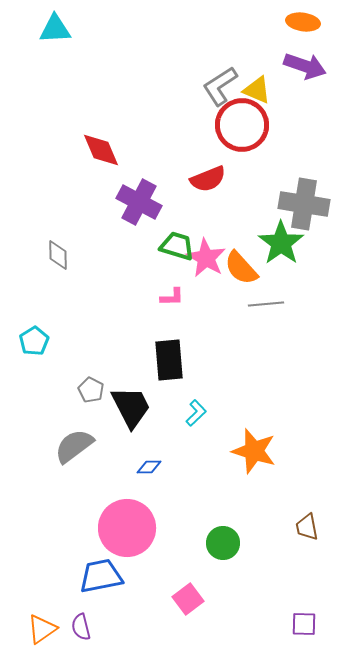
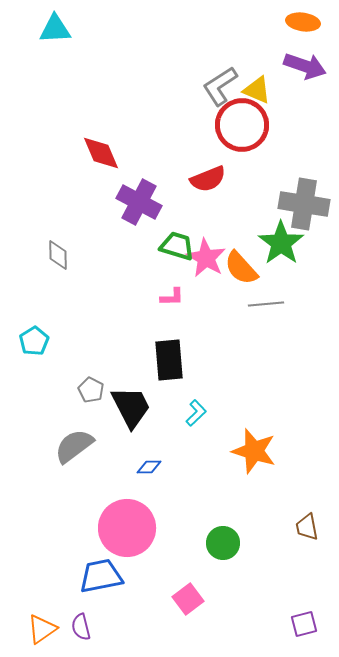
red diamond: moved 3 px down
purple square: rotated 16 degrees counterclockwise
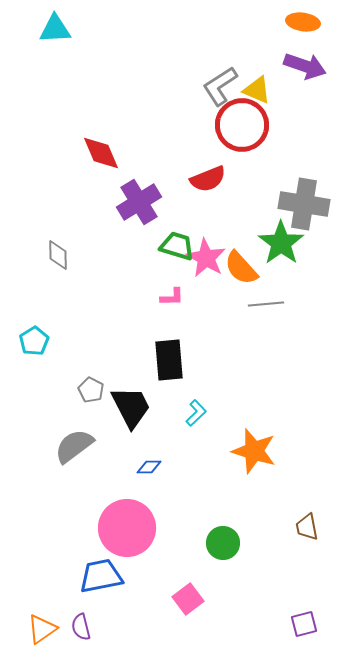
purple cross: rotated 30 degrees clockwise
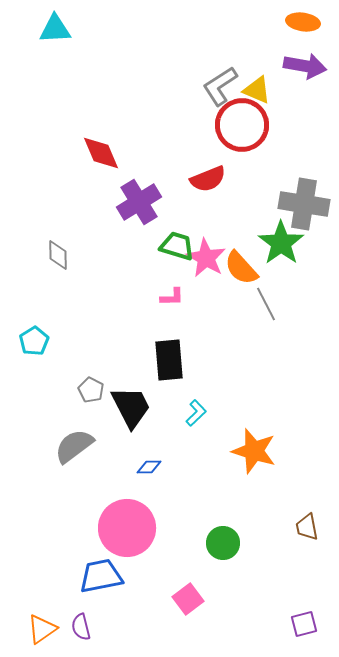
purple arrow: rotated 9 degrees counterclockwise
gray line: rotated 68 degrees clockwise
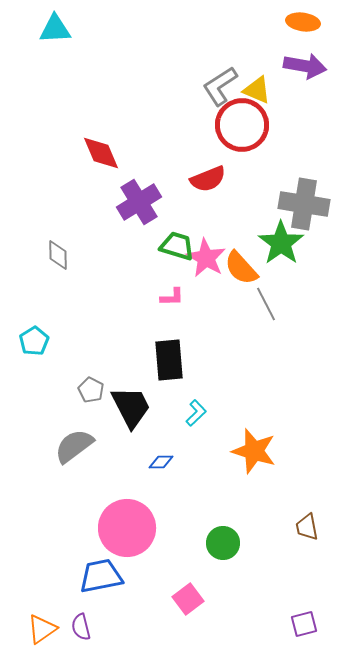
blue diamond: moved 12 px right, 5 px up
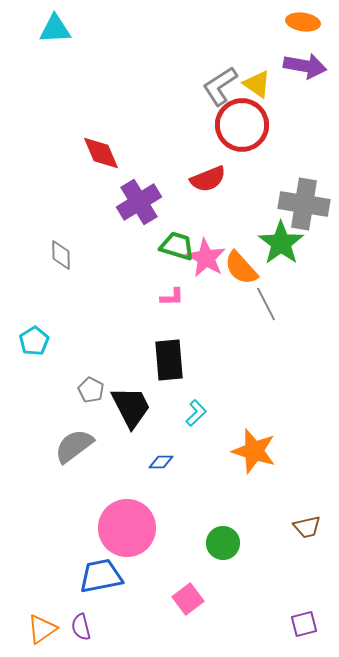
yellow triangle: moved 6 px up; rotated 12 degrees clockwise
gray diamond: moved 3 px right
brown trapezoid: rotated 92 degrees counterclockwise
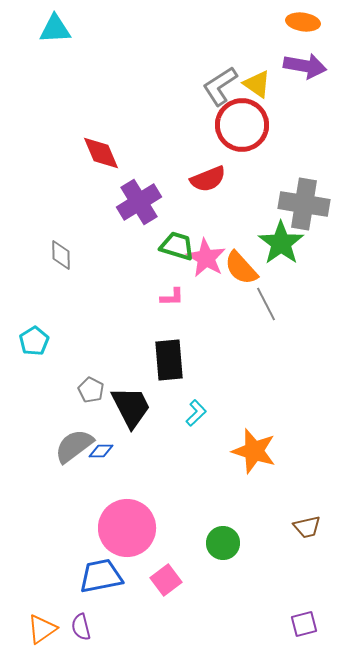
blue diamond: moved 60 px left, 11 px up
pink square: moved 22 px left, 19 px up
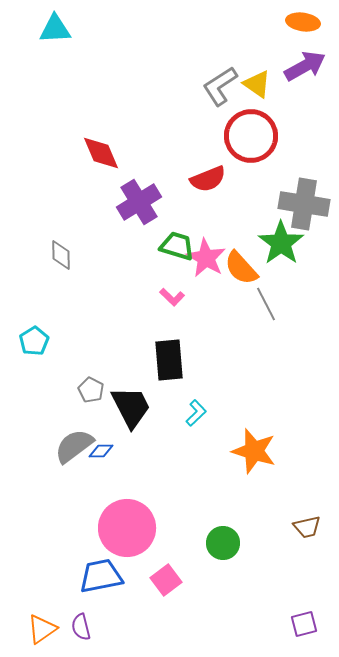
purple arrow: rotated 39 degrees counterclockwise
red circle: moved 9 px right, 11 px down
pink L-shape: rotated 45 degrees clockwise
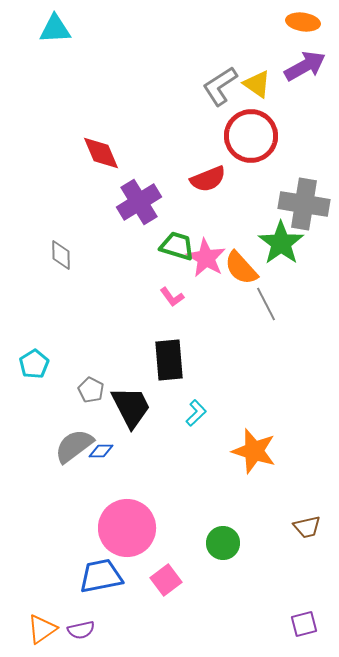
pink L-shape: rotated 10 degrees clockwise
cyan pentagon: moved 23 px down
purple semicircle: moved 3 px down; rotated 88 degrees counterclockwise
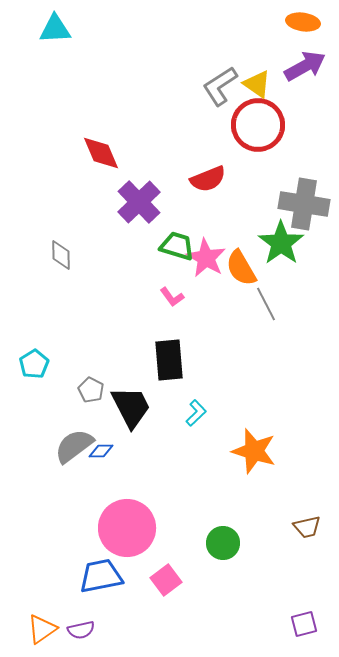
red circle: moved 7 px right, 11 px up
purple cross: rotated 12 degrees counterclockwise
orange semicircle: rotated 12 degrees clockwise
